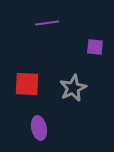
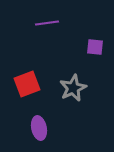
red square: rotated 24 degrees counterclockwise
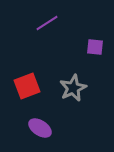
purple line: rotated 25 degrees counterclockwise
red square: moved 2 px down
purple ellipse: moved 1 px right; rotated 45 degrees counterclockwise
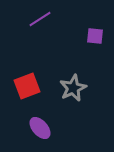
purple line: moved 7 px left, 4 px up
purple square: moved 11 px up
purple ellipse: rotated 15 degrees clockwise
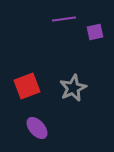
purple line: moved 24 px right; rotated 25 degrees clockwise
purple square: moved 4 px up; rotated 18 degrees counterclockwise
purple ellipse: moved 3 px left
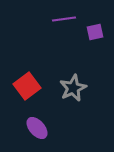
red square: rotated 16 degrees counterclockwise
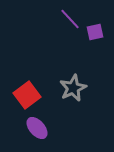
purple line: moved 6 px right; rotated 55 degrees clockwise
red square: moved 9 px down
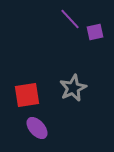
red square: rotated 28 degrees clockwise
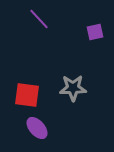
purple line: moved 31 px left
gray star: rotated 24 degrees clockwise
red square: rotated 16 degrees clockwise
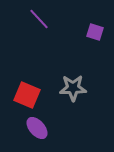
purple square: rotated 30 degrees clockwise
red square: rotated 16 degrees clockwise
